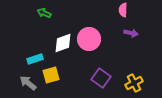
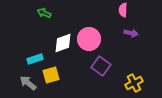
purple square: moved 12 px up
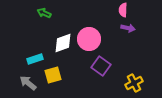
purple arrow: moved 3 px left, 5 px up
yellow square: moved 2 px right
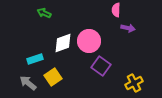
pink semicircle: moved 7 px left
pink circle: moved 2 px down
yellow square: moved 2 px down; rotated 18 degrees counterclockwise
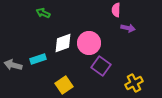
green arrow: moved 1 px left
pink circle: moved 2 px down
cyan rectangle: moved 3 px right
yellow square: moved 11 px right, 8 px down
gray arrow: moved 15 px left, 18 px up; rotated 24 degrees counterclockwise
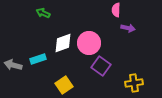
yellow cross: rotated 18 degrees clockwise
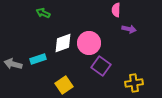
purple arrow: moved 1 px right, 1 px down
gray arrow: moved 1 px up
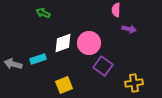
purple square: moved 2 px right
yellow square: rotated 12 degrees clockwise
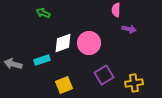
cyan rectangle: moved 4 px right, 1 px down
purple square: moved 1 px right, 9 px down; rotated 24 degrees clockwise
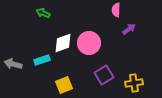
purple arrow: rotated 48 degrees counterclockwise
